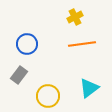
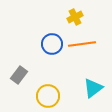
blue circle: moved 25 px right
cyan triangle: moved 4 px right
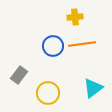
yellow cross: rotated 21 degrees clockwise
blue circle: moved 1 px right, 2 px down
yellow circle: moved 3 px up
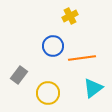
yellow cross: moved 5 px left, 1 px up; rotated 21 degrees counterclockwise
orange line: moved 14 px down
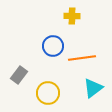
yellow cross: moved 2 px right; rotated 28 degrees clockwise
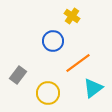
yellow cross: rotated 35 degrees clockwise
blue circle: moved 5 px up
orange line: moved 4 px left, 5 px down; rotated 28 degrees counterclockwise
gray rectangle: moved 1 px left
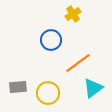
yellow cross: moved 1 px right, 2 px up; rotated 21 degrees clockwise
blue circle: moved 2 px left, 1 px up
gray rectangle: moved 12 px down; rotated 48 degrees clockwise
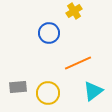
yellow cross: moved 1 px right, 3 px up
blue circle: moved 2 px left, 7 px up
orange line: rotated 12 degrees clockwise
cyan triangle: moved 3 px down
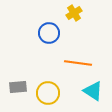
yellow cross: moved 2 px down
orange line: rotated 32 degrees clockwise
cyan triangle: rotated 50 degrees counterclockwise
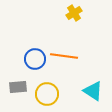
blue circle: moved 14 px left, 26 px down
orange line: moved 14 px left, 7 px up
yellow circle: moved 1 px left, 1 px down
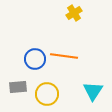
cyan triangle: rotated 30 degrees clockwise
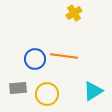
gray rectangle: moved 1 px down
cyan triangle: rotated 25 degrees clockwise
